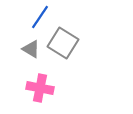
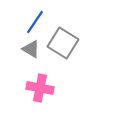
blue line: moved 5 px left, 5 px down
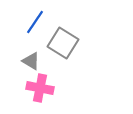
gray triangle: moved 12 px down
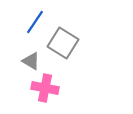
pink cross: moved 5 px right
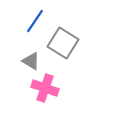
blue line: moved 1 px up
pink cross: rotated 8 degrees clockwise
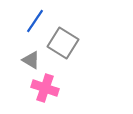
gray triangle: moved 1 px up
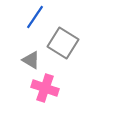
blue line: moved 4 px up
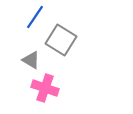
gray square: moved 2 px left, 3 px up
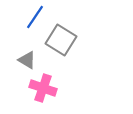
gray triangle: moved 4 px left
pink cross: moved 2 px left
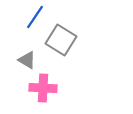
pink cross: rotated 16 degrees counterclockwise
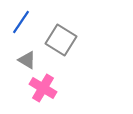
blue line: moved 14 px left, 5 px down
pink cross: rotated 28 degrees clockwise
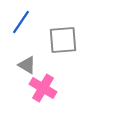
gray square: moved 2 px right; rotated 36 degrees counterclockwise
gray triangle: moved 5 px down
